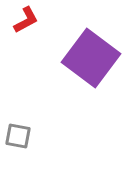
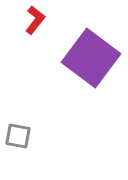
red L-shape: moved 9 px right; rotated 24 degrees counterclockwise
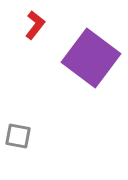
red L-shape: moved 5 px down
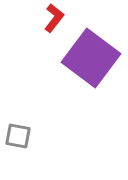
red L-shape: moved 19 px right, 7 px up
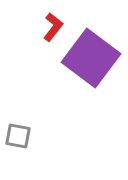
red L-shape: moved 1 px left, 9 px down
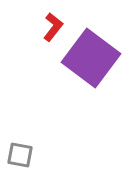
gray square: moved 2 px right, 19 px down
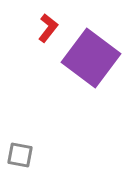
red L-shape: moved 5 px left, 1 px down
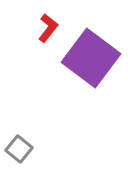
gray square: moved 1 px left, 6 px up; rotated 28 degrees clockwise
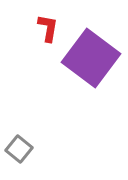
red L-shape: rotated 28 degrees counterclockwise
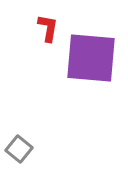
purple square: rotated 32 degrees counterclockwise
